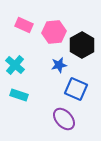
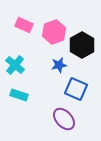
pink hexagon: rotated 15 degrees counterclockwise
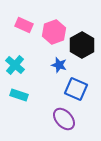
blue star: rotated 28 degrees clockwise
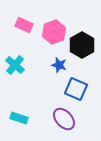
cyan rectangle: moved 23 px down
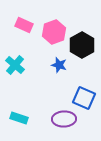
blue square: moved 8 px right, 9 px down
purple ellipse: rotated 50 degrees counterclockwise
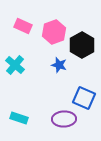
pink rectangle: moved 1 px left, 1 px down
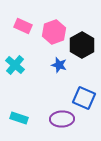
purple ellipse: moved 2 px left
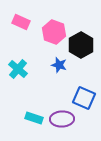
pink rectangle: moved 2 px left, 4 px up
pink hexagon: rotated 20 degrees counterclockwise
black hexagon: moved 1 px left
cyan cross: moved 3 px right, 4 px down
cyan rectangle: moved 15 px right
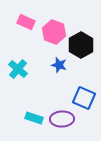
pink rectangle: moved 5 px right
